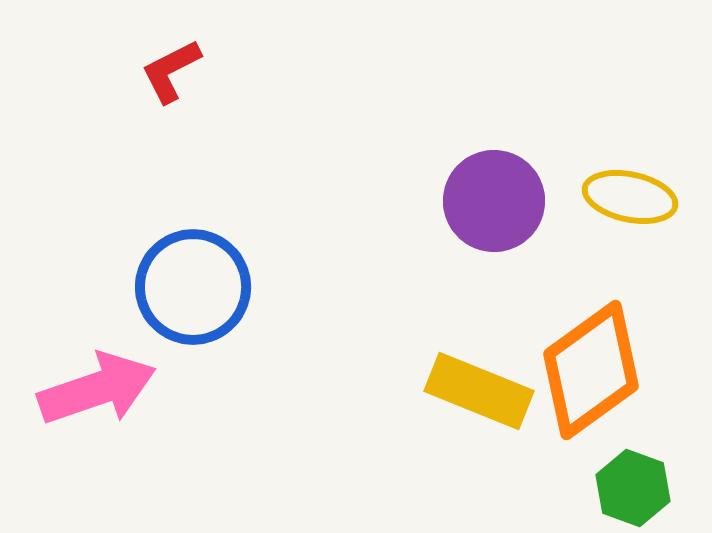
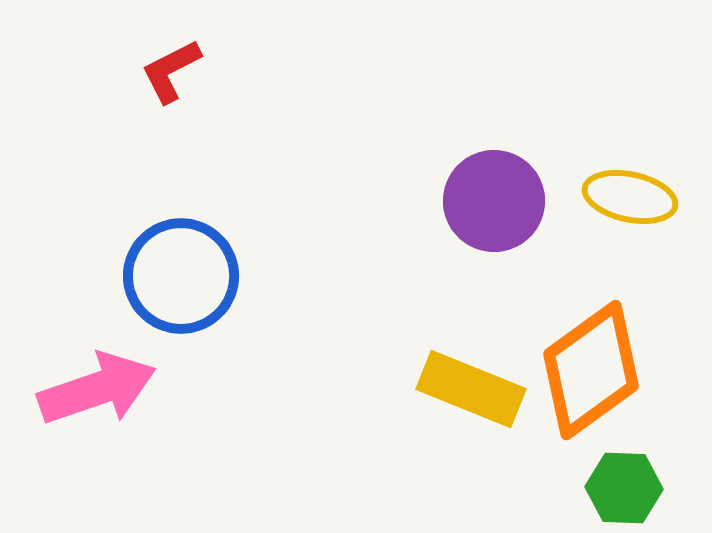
blue circle: moved 12 px left, 11 px up
yellow rectangle: moved 8 px left, 2 px up
green hexagon: moved 9 px left; rotated 18 degrees counterclockwise
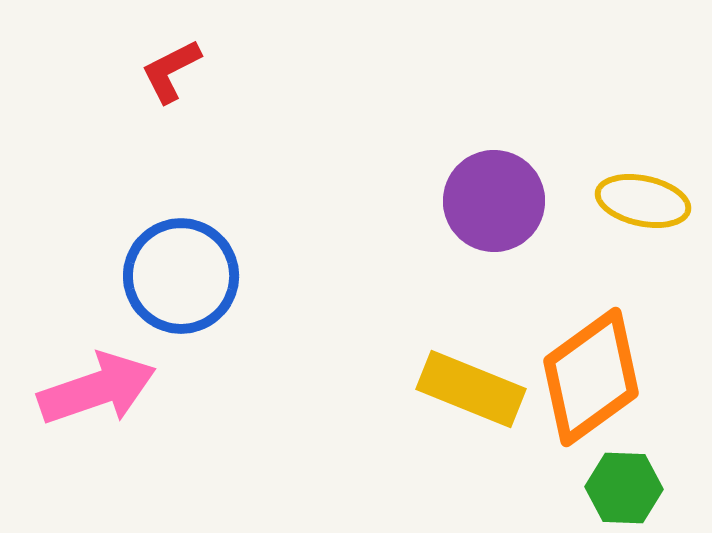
yellow ellipse: moved 13 px right, 4 px down
orange diamond: moved 7 px down
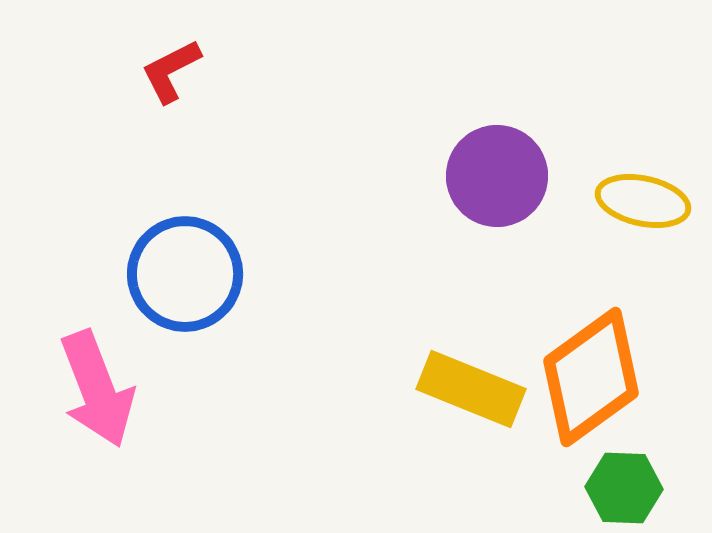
purple circle: moved 3 px right, 25 px up
blue circle: moved 4 px right, 2 px up
pink arrow: rotated 88 degrees clockwise
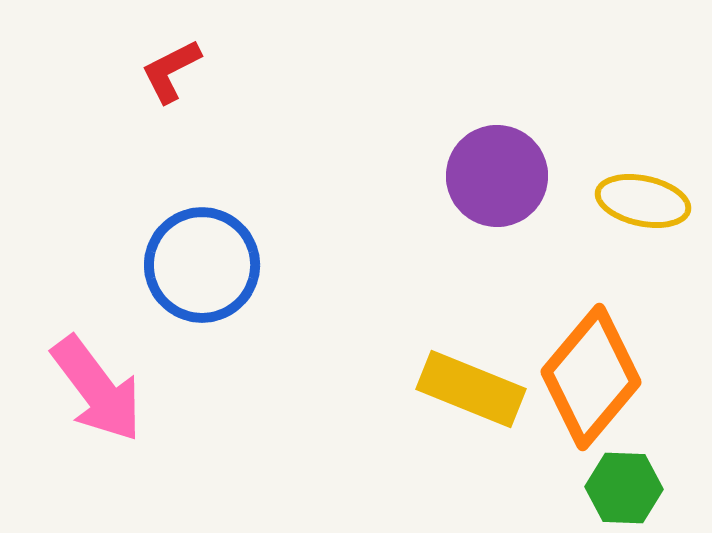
blue circle: moved 17 px right, 9 px up
orange diamond: rotated 14 degrees counterclockwise
pink arrow: rotated 16 degrees counterclockwise
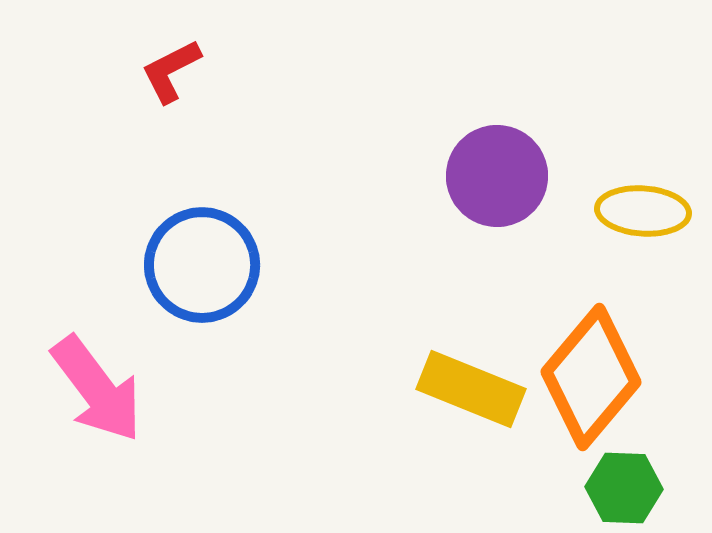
yellow ellipse: moved 10 px down; rotated 8 degrees counterclockwise
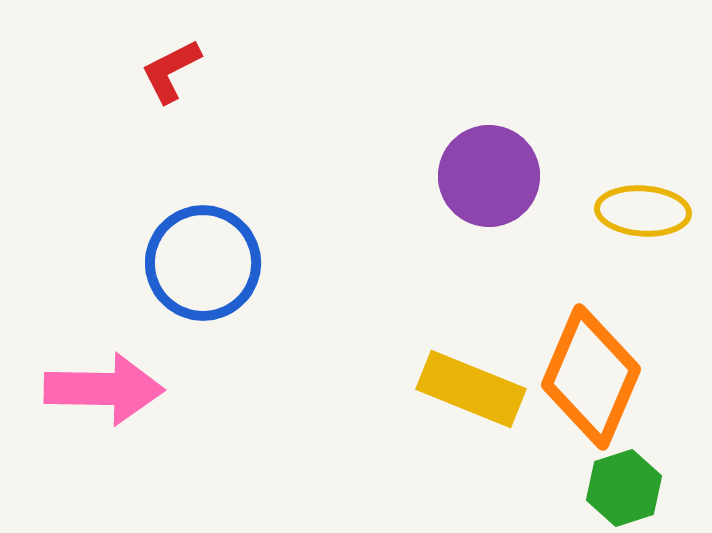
purple circle: moved 8 px left
blue circle: moved 1 px right, 2 px up
orange diamond: rotated 17 degrees counterclockwise
pink arrow: moved 7 px right; rotated 52 degrees counterclockwise
green hexagon: rotated 20 degrees counterclockwise
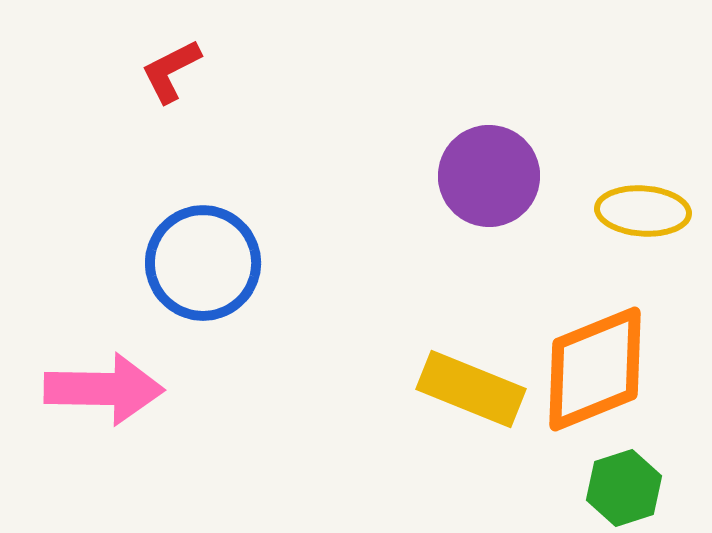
orange diamond: moved 4 px right, 8 px up; rotated 45 degrees clockwise
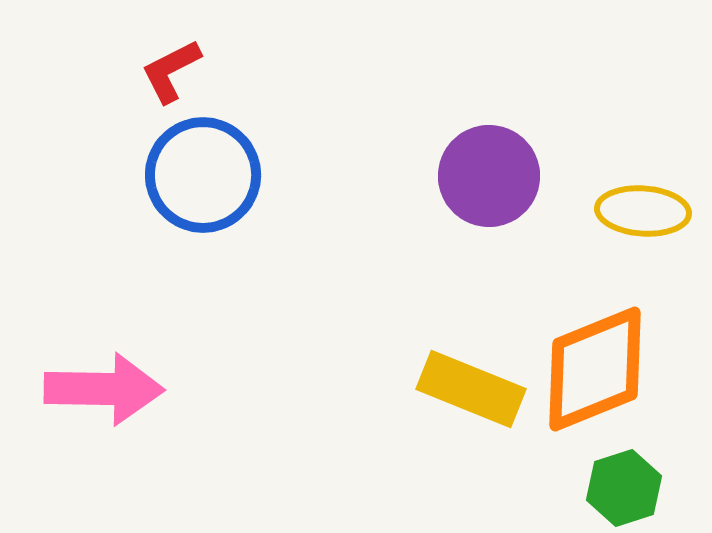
blue circle: moved 88 px up
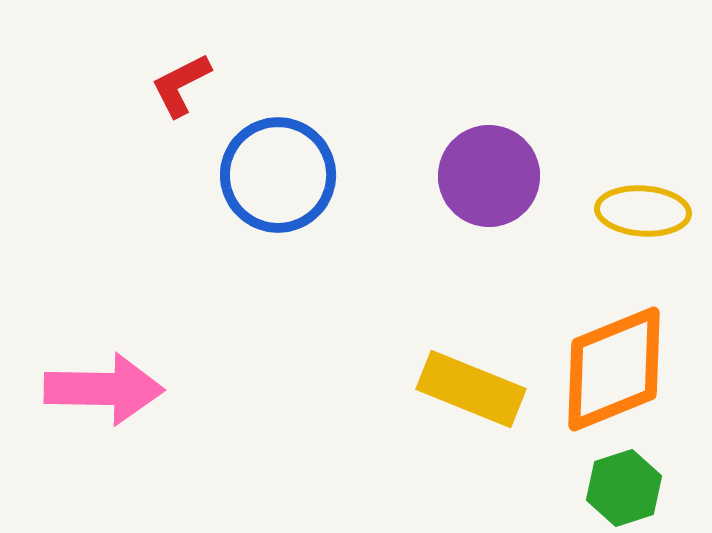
red L-shape: moved 10 px right, 14 px down
blue circle: moved 75 px right
orange diamond: moved 19 px right
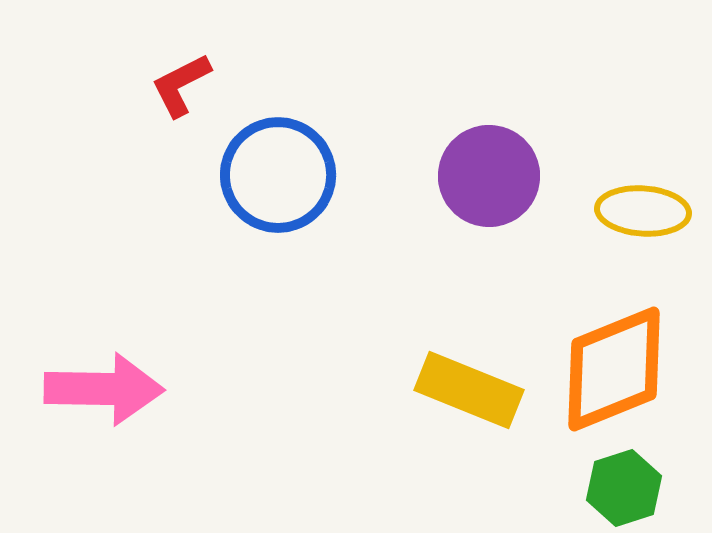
yellow rectangle: moved 2 px left, 1 px down
